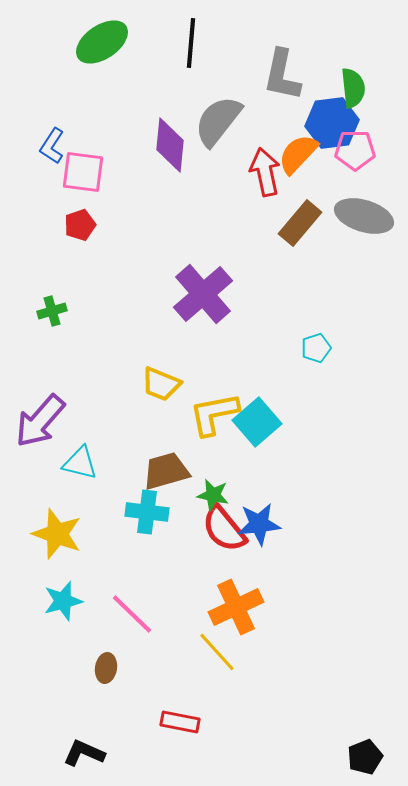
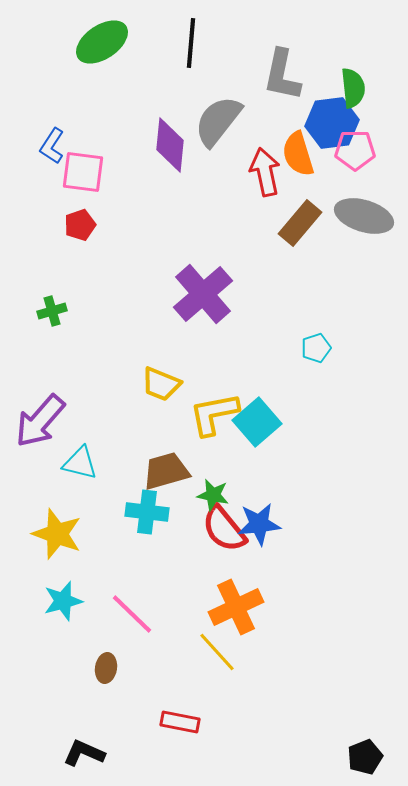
orange semicircle: rotated 60 degrees counterclockwise
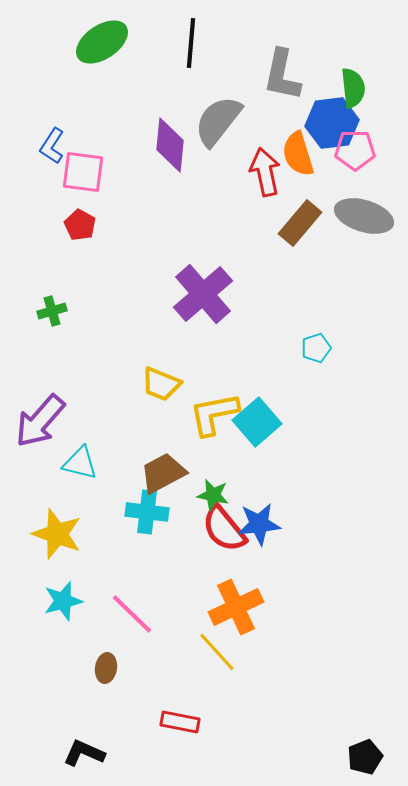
red pentagon: rotated 24 degrees counterclockwise
brown trapezoid: moved 3 px left, 2 px down; rotated 12 degrees counterclockwise
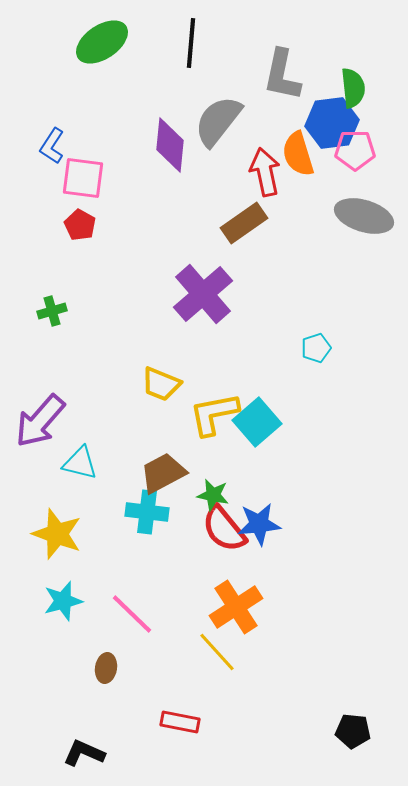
pink square: moved 6 px down
brown rectangle: moved 56 px left; rotated 15 degrees clockwise
orange cross: rotated 8 degrees counterclockwise
black pentagon: moved 12 px left, 26 px up; rotated 28 degrees clockwise
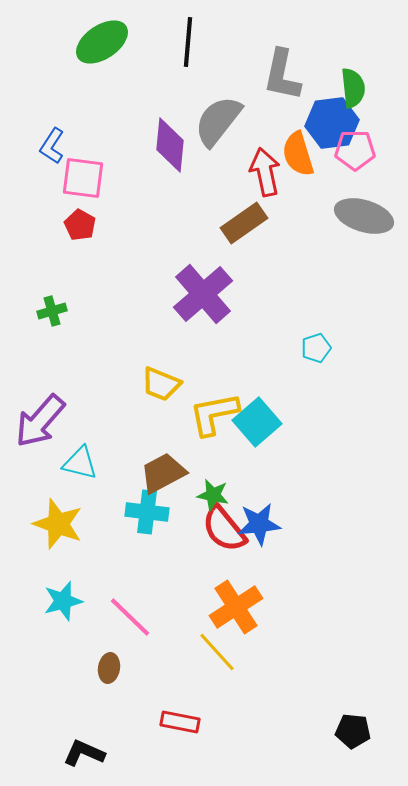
black line: moved 3 px left, 1 px up
yellow star: moved 1 px right, 10 px up
pink line: moved 2 px left, 3 px down
brown ellipse: moved 3 px right
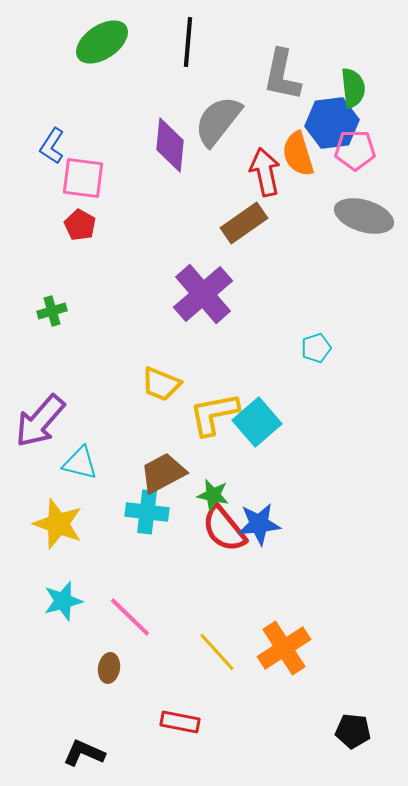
orange cross: moved 48 px right, 41 px down
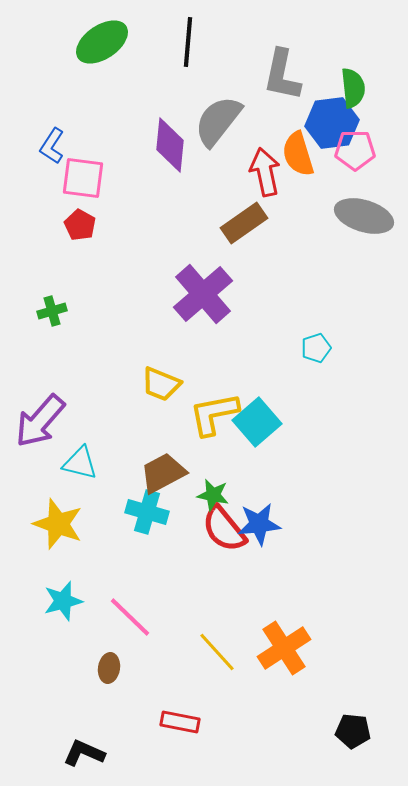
cyan cross: rotated 9 degrees clockwise
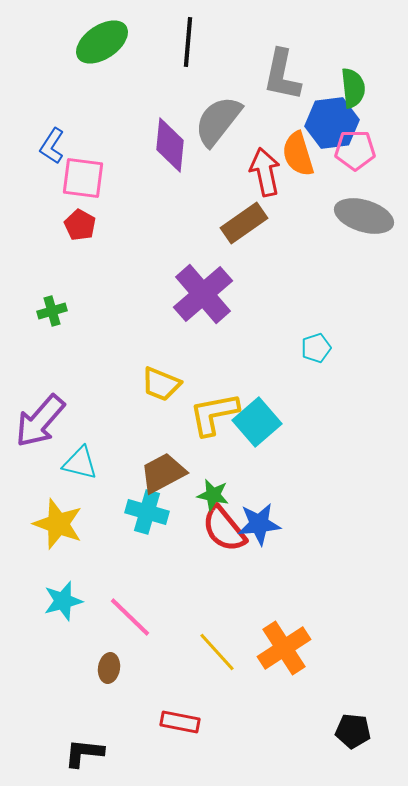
black L-shape: rotated 18 degrees counterclockwise
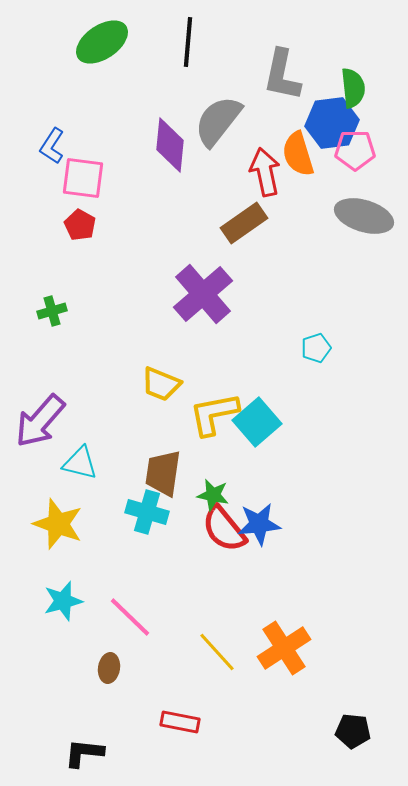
brown trapezoid: rotated 54 degrees counterclockwise
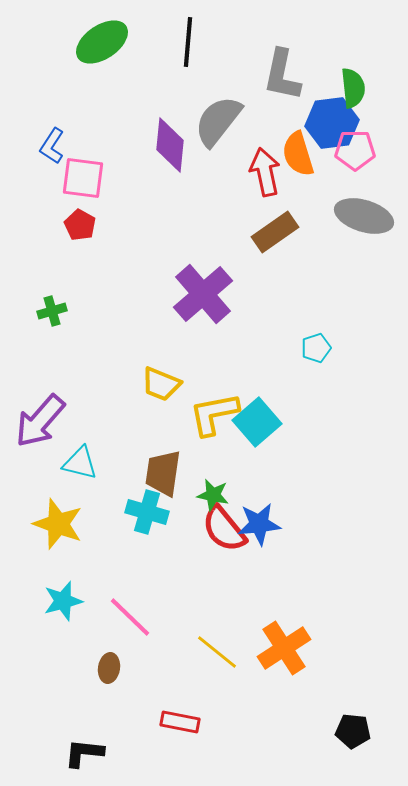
brown rectangle: moved 31 px right, 9 px down
yellow line: rotated 9 degrees counterclockwise
